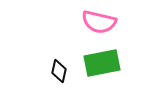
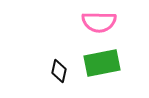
pink semicircle: rotated 12 degrees counterclockwise
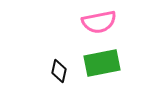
pink semicircle: rotated 12 degrees counterclockwise
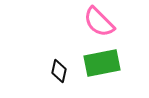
pink semicircle: rotated 56 degrees clockwise
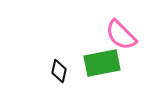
pink semicircle: moved 22 px right, 13 px down
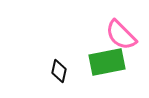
green rectangle: moved 5 px right, 1 px up
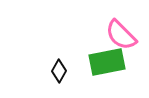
black diamond: rotated 15 degrees clockwise
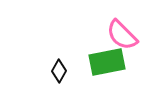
pink semicircle: moved 1 px right
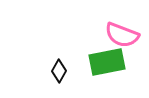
pink semicircle: rotated 24 degrees counterclockwise
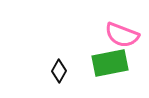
green rectangle: moved 3 px right, 1 px down
